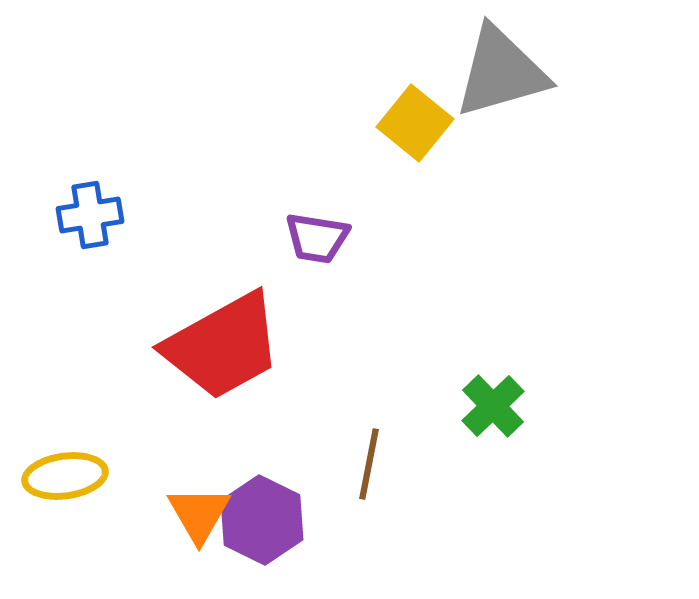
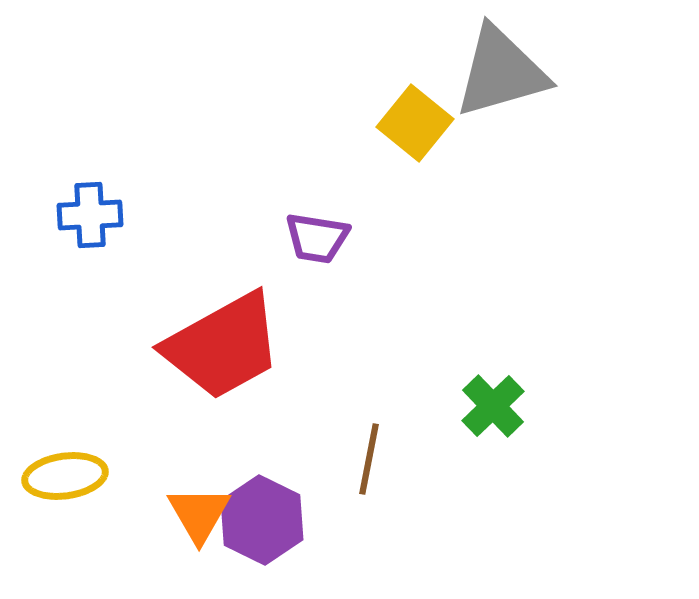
blue cross: rotated 6 degrees clockwise
brown line: moved 5 px up
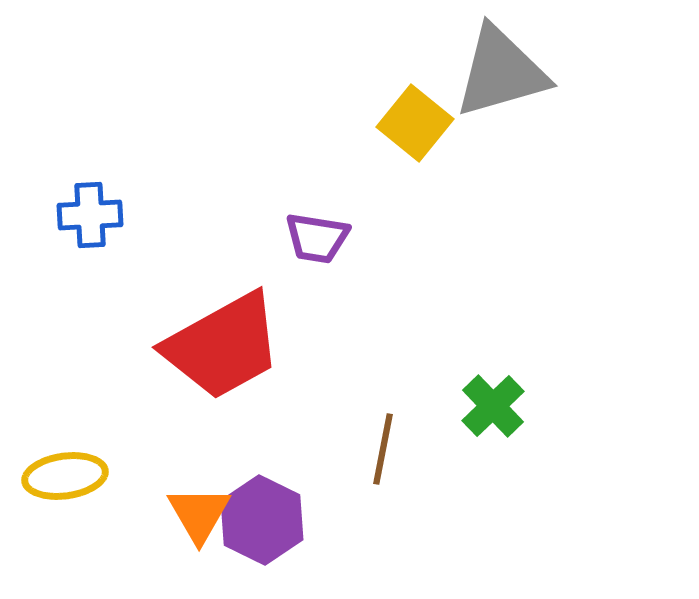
brown line: moved 14 px right, 10 px up
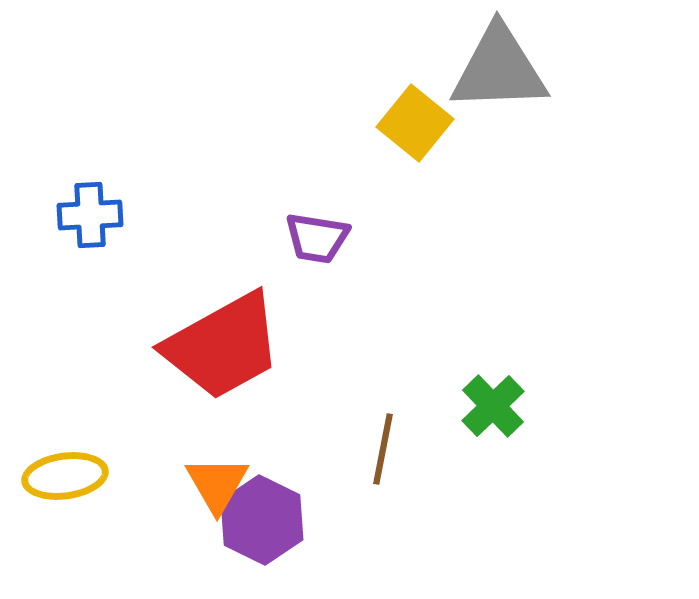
gray triangle: moved 2 px left, 3 px up; rotated 14 degrees clockwise
orange triangle: moved 18 px right, 30 px up
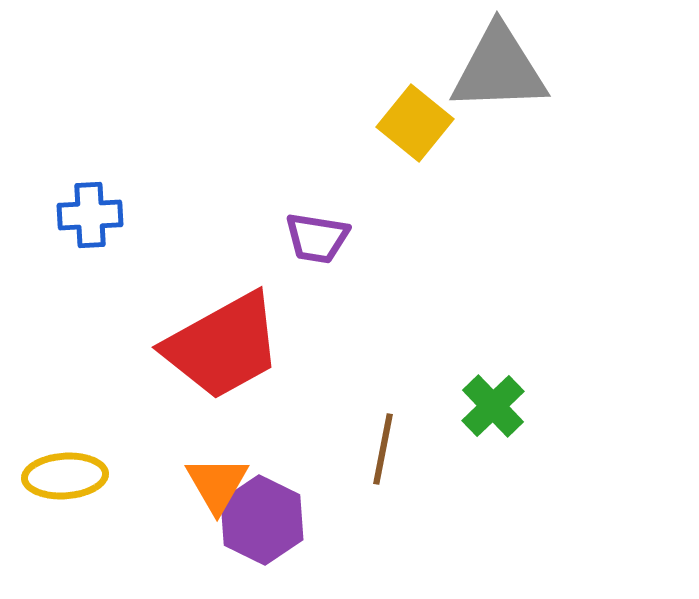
yellow ellipse: rotated 4 degrees clockwise
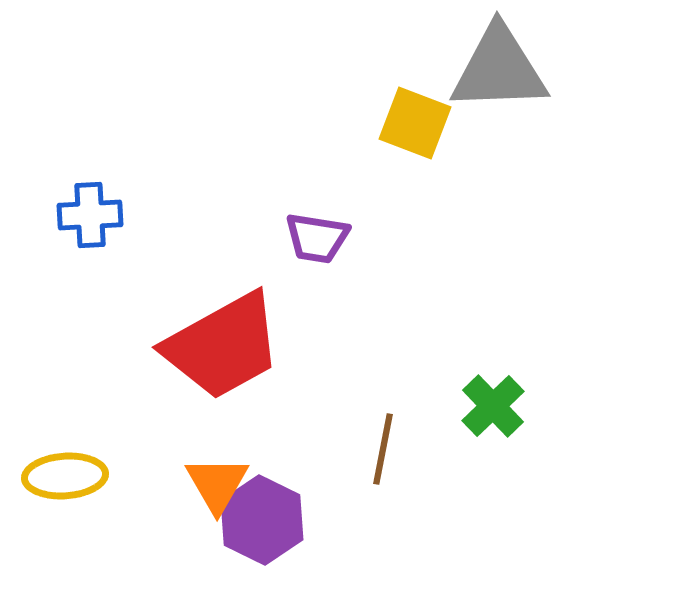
yellow square: rotated 18 degrees counterclockwise
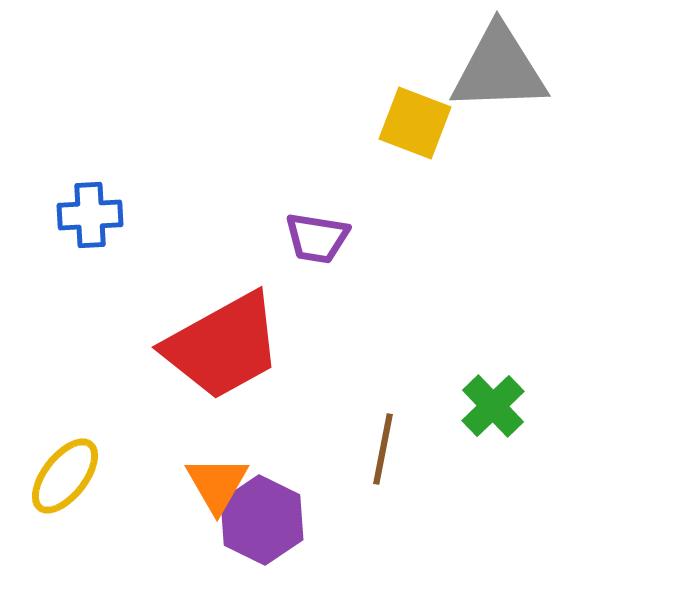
yellow ellipse: rotated 48 degrees counterclockwise
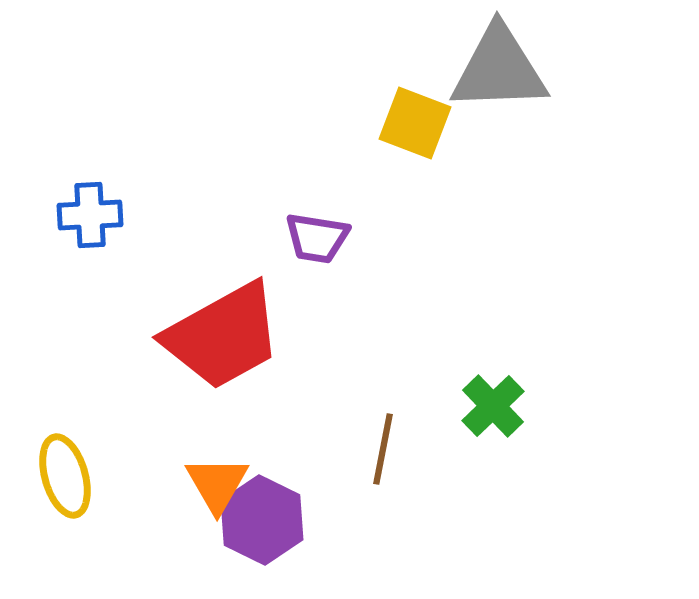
red trapezoid: moved 10 px up
yellow ellipse: rotated 54 degrees counterclockwise
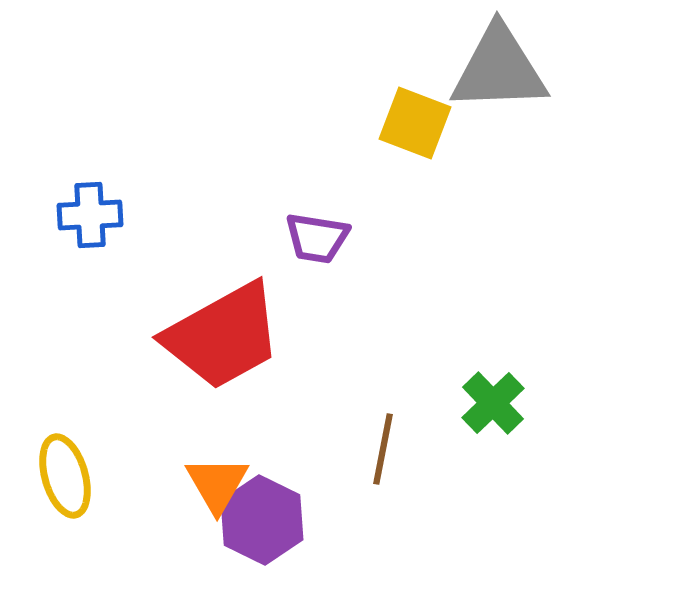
green cross: moved 3 px up
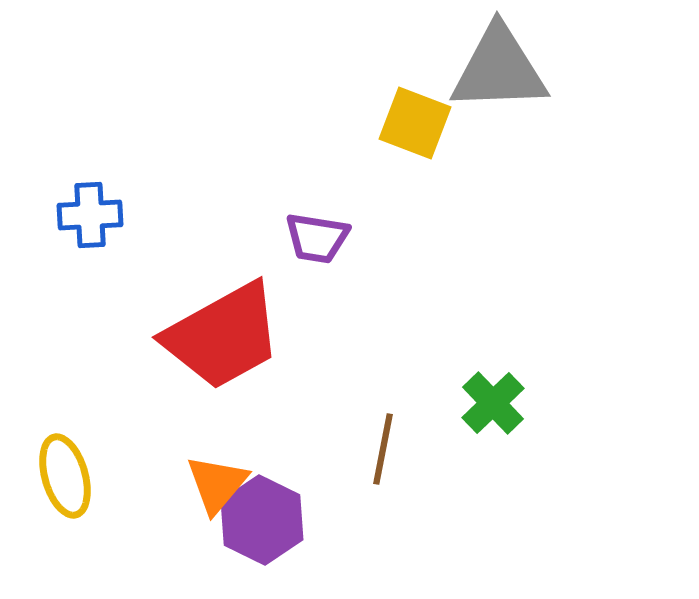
orange triangle: rotated 10 degrees clockwise
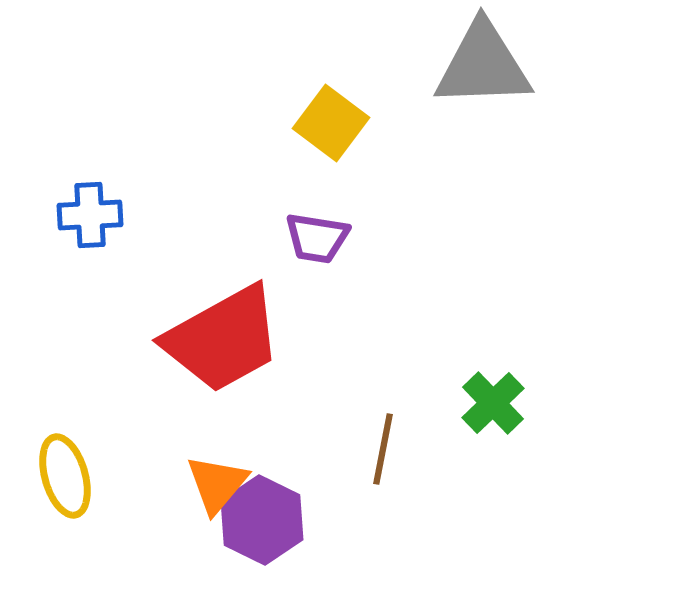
gray triangle: moved 16 px left, 4 px up
yellow square: moved 84 px left; rotated 16 degrees clockwise
red trapezoid: moved 3 px down
